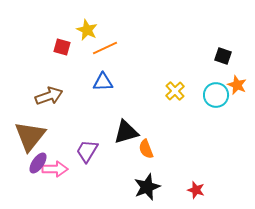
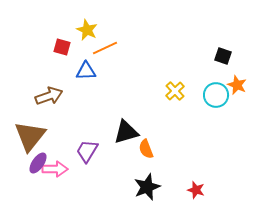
blue triangle: moved 17 px left, 11 px up
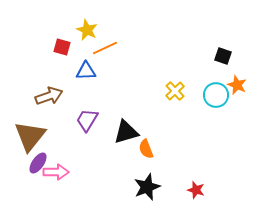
purple trapezoid: moved 31 px up
pink arrow: moved 1 px right, 3 px down
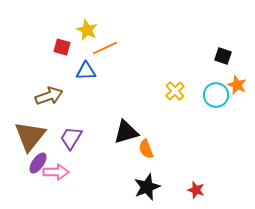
purple trapezoid: moved 16 px left, 18 px down
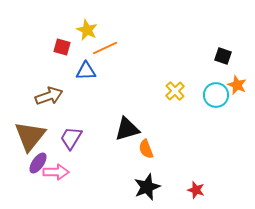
black triangle: moved 1 px right, 3 px up
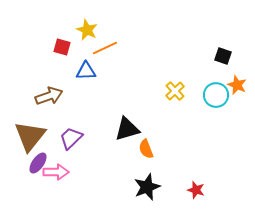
purple trapezoid: rotated 15 degrees clockwise
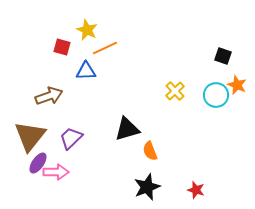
orange semicircle: moved 4 px right, 2 px down
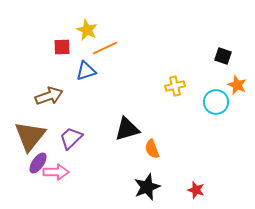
red square: rotated 18 degrees counterclockwise
blue triangle: rotated 15 degrees counterclockwise
yellow cross: moved 5 px up; rotated 30 degrees clockwise
cyan circle: moved 7 px down
orange semicircle: moved 2 px right, 2 px up
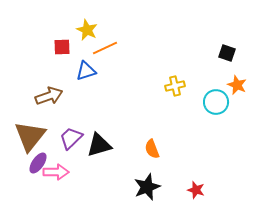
black square: moved 4 px right, 3 px up
black triangle: moved 28 px left, 16 px down
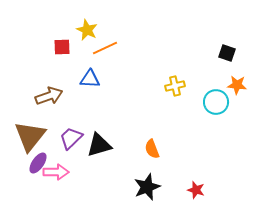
blue triangle: moved 4 px right, 8 px down; rotated 20 degrees clockwise
orange star: rotated 18 degrees counterclockwise
